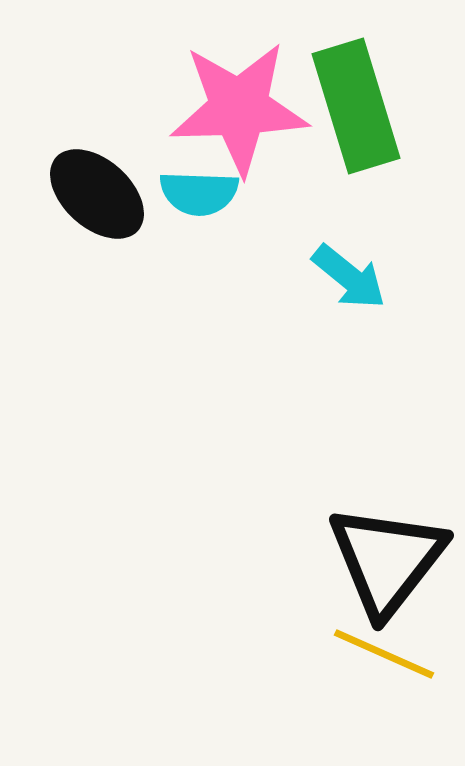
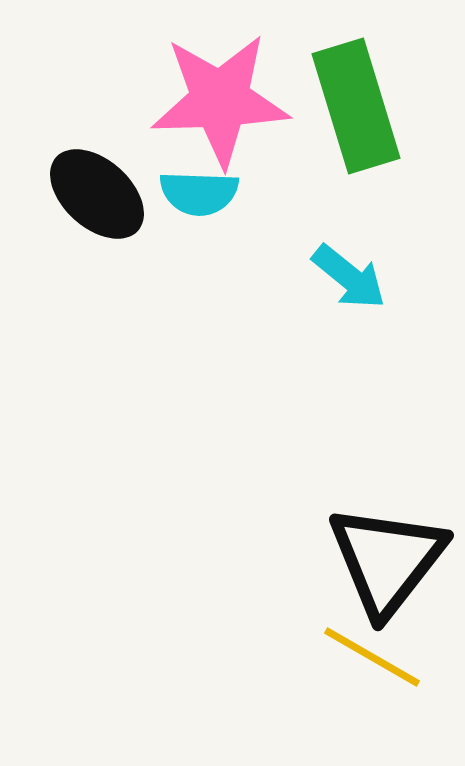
pink star: moved 19 px left, 8 px up
yellow line: moved 12 px left, 3 px down; rotated 6 degrees clockwise
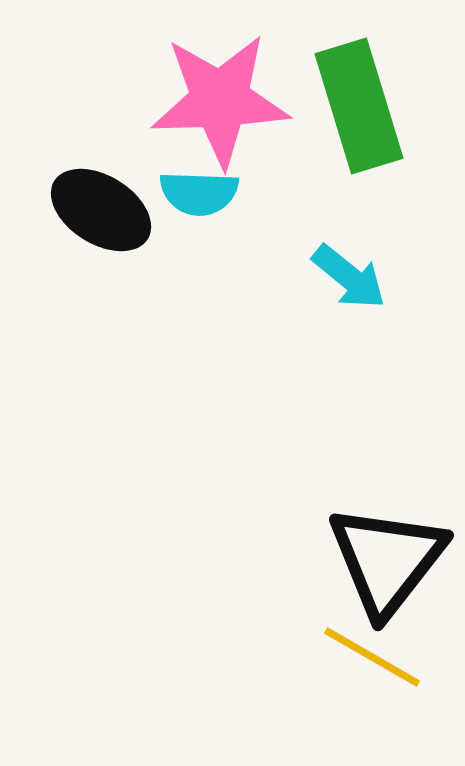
green rectangle: moved 3 px right
black ellipse: moved 4 px right, 16 px down; rotated 10 degrees counterclockwise
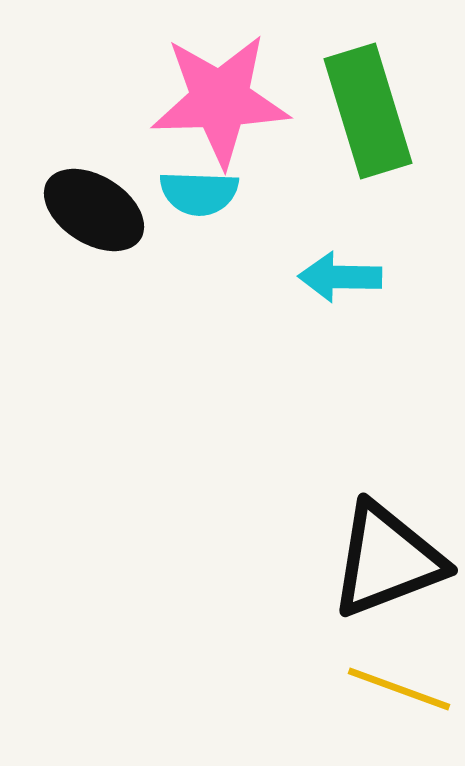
green rectangle: moved 9 px right, 5 px down
black ellipse: moved 7 px left
cyan arrow: moved 9 px left; rotated 142 degrees clockwise
black triangle: rotated 31 degrees clockwise
yellow line: moved 27 px right, 32 px down; rotated 10 degrees counterclockwise
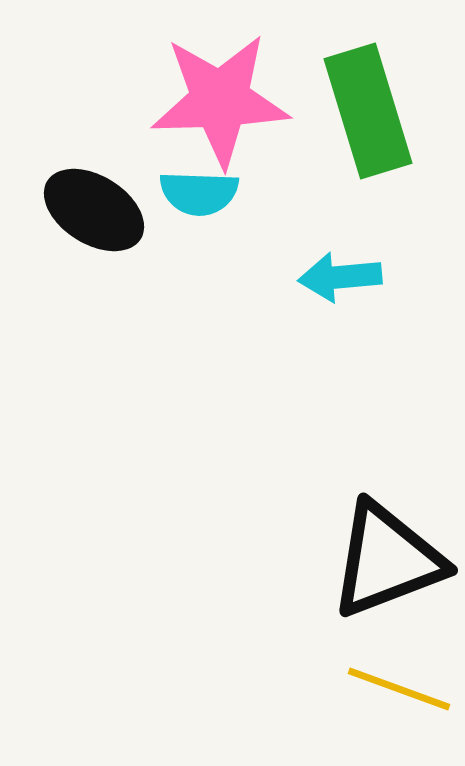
cyan arrow: rotated 6 degrees counterclockwise
